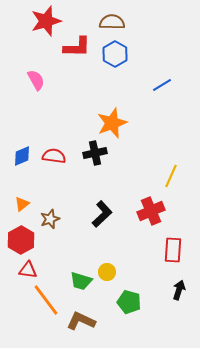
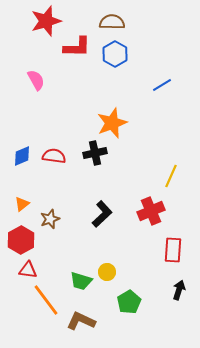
green pentagon: rotated 25 degrees clockwise
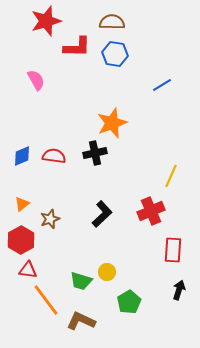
blue hexagon: rotated 20 degrees counterclockwise
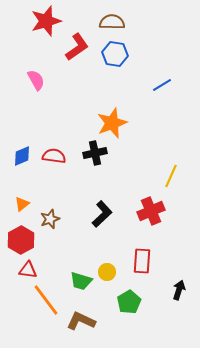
red L-shape: rotated 36 degrees counterclockwise
red rectangle: moved 31 px left, 11 px down
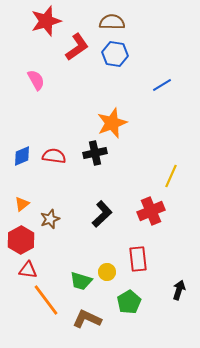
red rectangle: moved 4 px left, 2 px up; rotated 10 degrees counterclockwise
brown L-shape: moved 6 px right, 2 px up
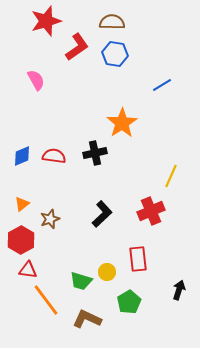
orange star: moved 10 px right; rotated 12 degrees counterclockwise
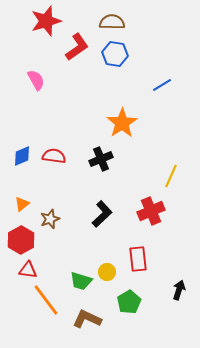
black cross: moved 6 px right, 6 px down; rotated 10 degrees counterclockwise
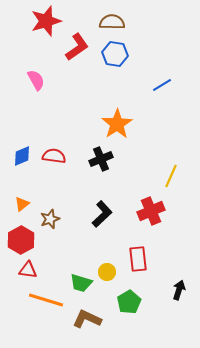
orange star: moved 5 px left, 1 px down
green trapezoid: moved 2 px down
orange line: rotated 36 degrees counterclockwise
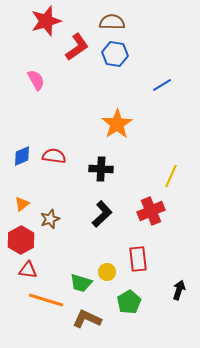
black cross: moved 10 px down; rotated 25 degrees clockwise
